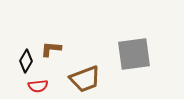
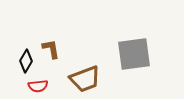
brown L-shape: rotated 75 degrees clockwise
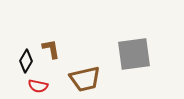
brown trapezoid: rotated 8 degrees clockwise
red semicircle: rotated 18 degrees clockwise
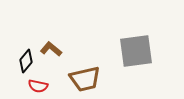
brown L-shape: rotated 40 degrees counterclockwise
gray square: moved 2 px right, 3 px up
black diamond: rotated 10 degrees clockwise
